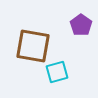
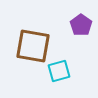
cyan square: moved 2 px right, 1 px up
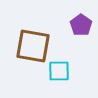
cyan square: rotated 15 degrees clockwise
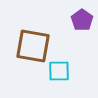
purple pentagon: moved 1 px right, 5 px up
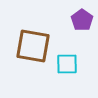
cyan square: moved 8 px right, 7 px up
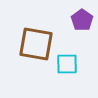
brown square: moved 3 px right, 2 px up
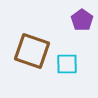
brown square: moved 4 px left, 7 px down; rotated 9 degrees clockwise
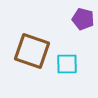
purple pentagon: moved 1 px right, 1 px up; rotated 20 degrees counterclockwise
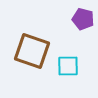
cyan square: moved 1 px right, 2 px down
